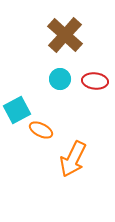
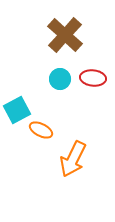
red ellipse: moved 2 px left, 3 px up
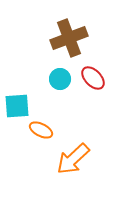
brown cross: moved 4 px right, 3 px down; rotated 27 degrees clockwise
red ellipse: rotated 40 degrees clockwise
cyan square: moved 4 px up; rotated 24 degrees clockwise
orange arrow: rotated 21 degrees clockwise
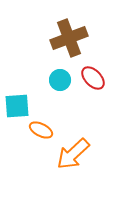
cyan circle: moved 1 px down
orange arrow: moved 5 px up
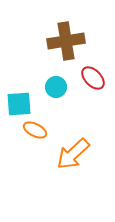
brown cross: moved 3 px left, 3 px down; rotated 12 degrees clockwise
cyan circle: moved 4 px left, 7 px down
cyan square: moved 2 px right, 2 px up
orange ellipse: moved 6 px left
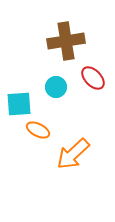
orange ellipse: moved 3 px right
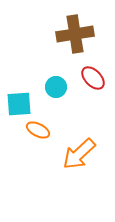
brown cross: moved 9 px right, 7 px up
orange arrow: moved 6 px right
